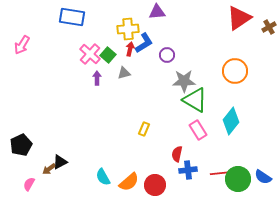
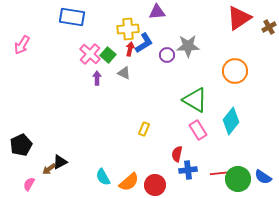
gray triangle: rotated 40 degrees clockwise
gray star: moved 4 px right, 35 px up
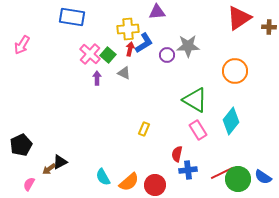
brown cross: rotated 32 degrees clockwise
red line: rotated 20 degrees counterclockwise
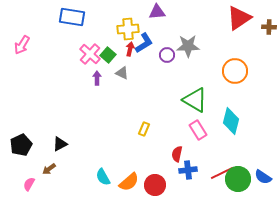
gray triangle: moved 2 px left
cyan diamond: rotated 24 degrees counterclockwise
black triangle: moved 18 px up
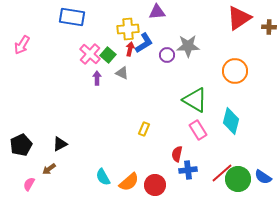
red line: rotated 15 degrees counterclockwise
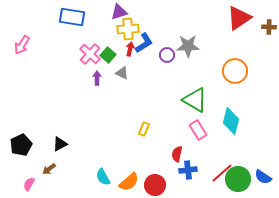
purple triangle: moved 38 px left; rotated 12 degrees counterclockwise
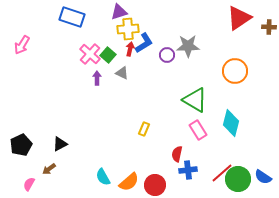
blue rectangle: rotated 10 degrees clockwise
cyan diamond: moved 2 px down
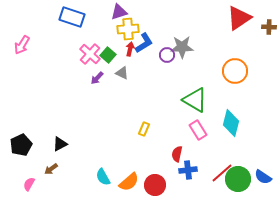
gray star: moved 6 px left, 1 px down
purple arrow: rotated 136 degrees counterclockwise
brown arrow: moved 2 px right
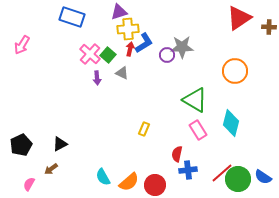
purple arrow: rotated 48 degrees counterclockwise
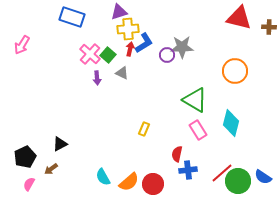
red triangle: rotated 48 degrees clockwise
black pentagon: moved 4 px right, 12 px down
green circle: moved 2 px down
red circle: moved 2 px left, 1 px up
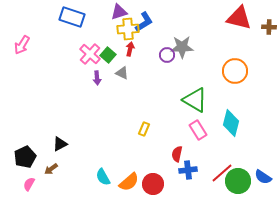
blue L-shape: moved 21 px up
